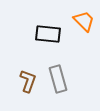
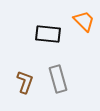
brown L-shape: moved 3 px left, 1 px down
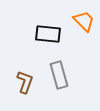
gray rectangle: moved 1 px right, 4 px up
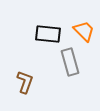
orange trapezoid: moved 10 px down
gray rectangle: moved 11 px right, 13 px up
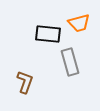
orange trapezoid: moved 5 px left, 8 px up; rotated 120 degrees clockwise
